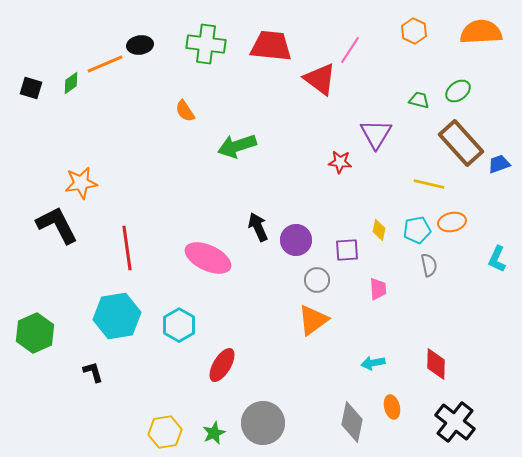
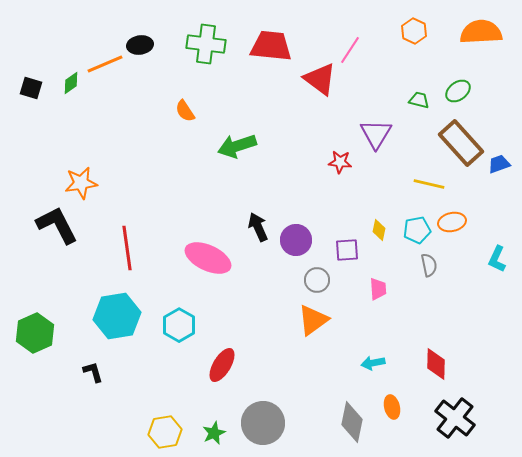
black cross at (455, 422): moved 4 px up
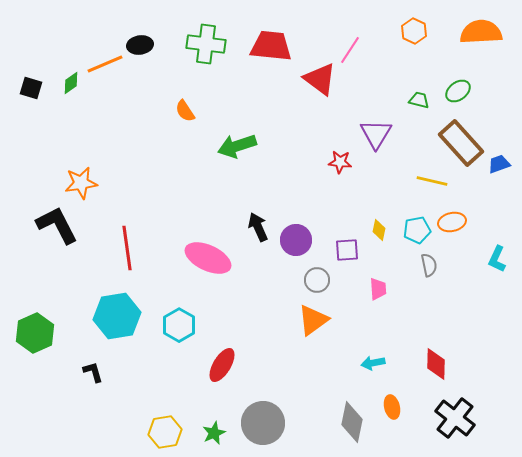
yellow line at (429, 184): moved 3 px right, 3 px up
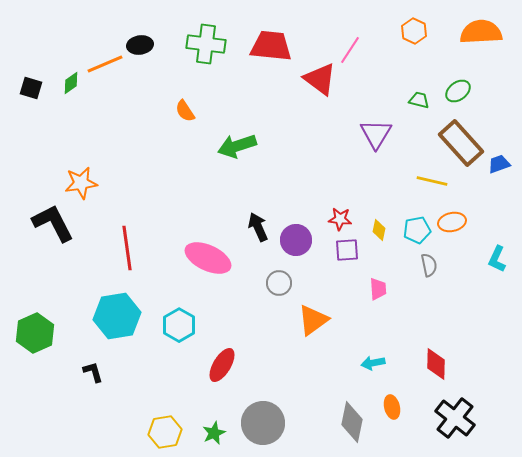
red star at (340, 162): moved 57 px down
black L-shape at (57, 225): moved 4 px left, 2 px up
gray circle at (317, 280): moved 38 px left, 3 px down
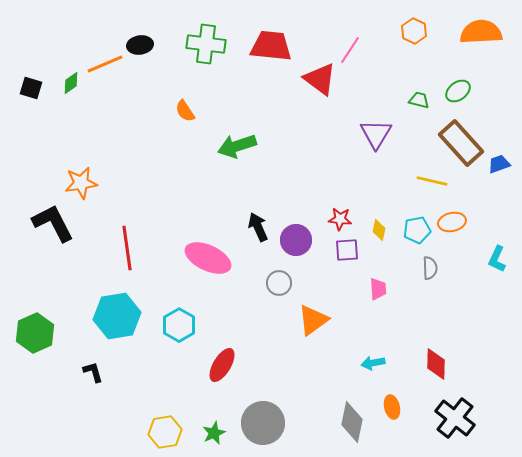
gray semicircle at (429, 265): moved 1 px right, 3 px down; rotated 10 degrees clockwise
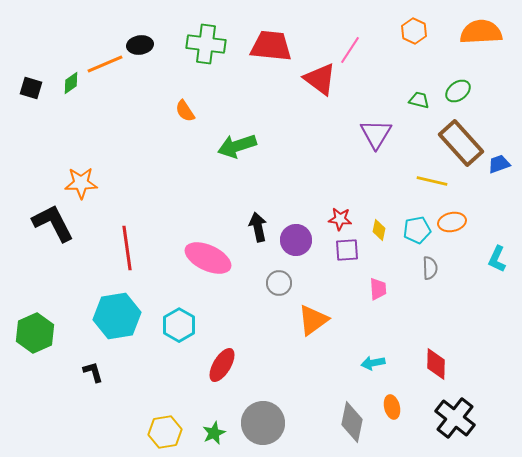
orange star at (81, 183): rotated 8 degrees clockwise
black arrow at (258, 227): rotated 12 degrees clockwise
